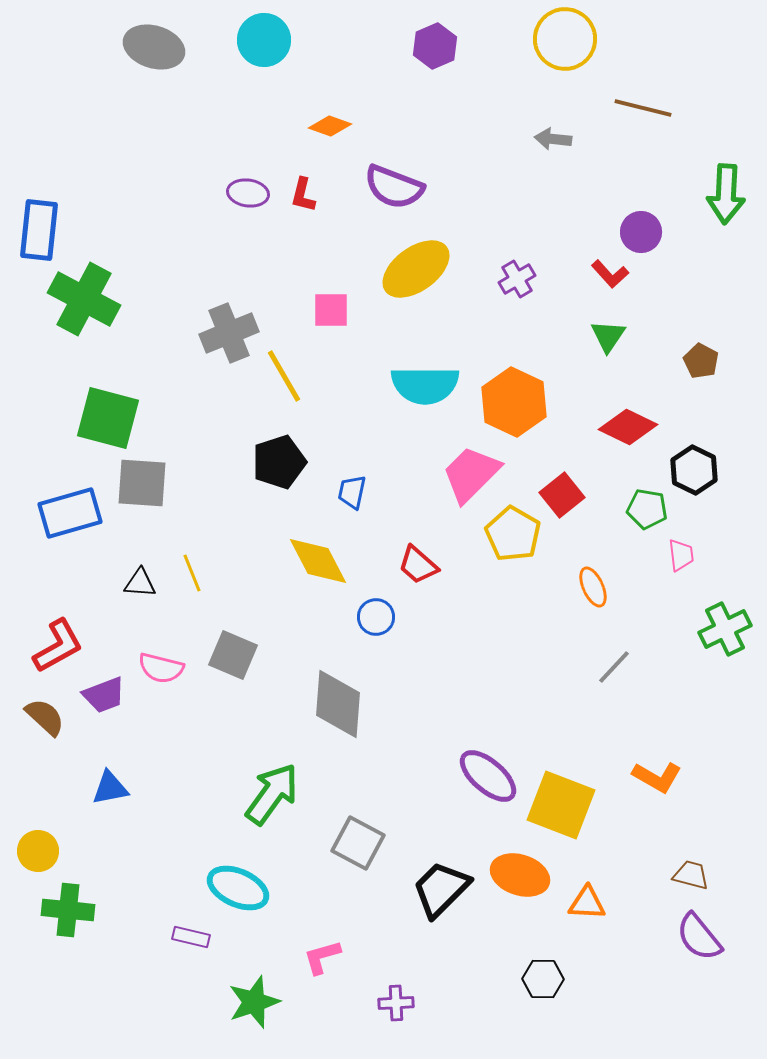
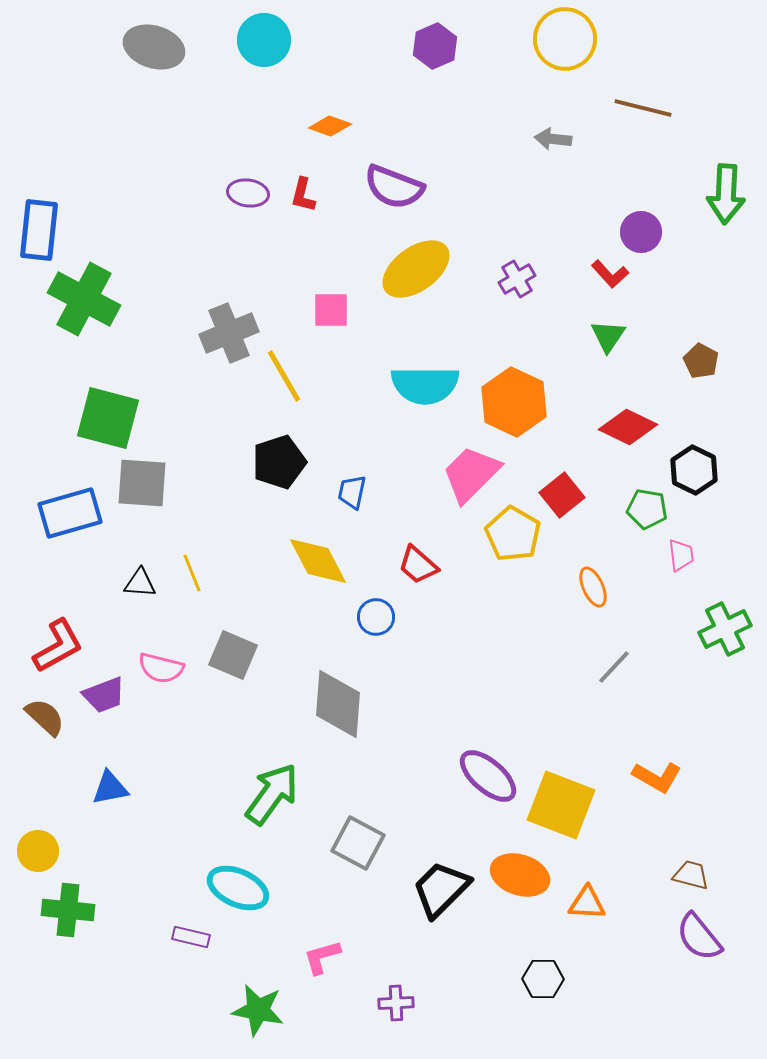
green star at (254, 1002): moved 4 px right, 8 px down; rotated 30 degrees clockwise
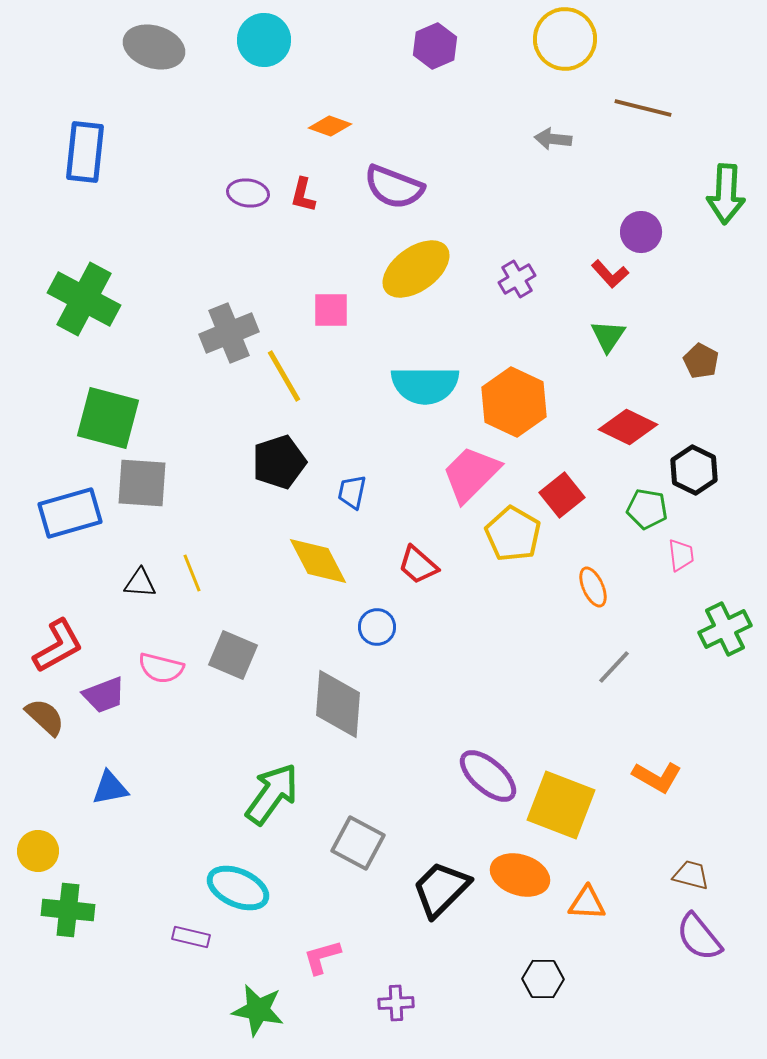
blue rectangle at (39, 230): moved 46 px right, 78 px up
blue circle at (376, 617): moved 1 px right, 10 px down
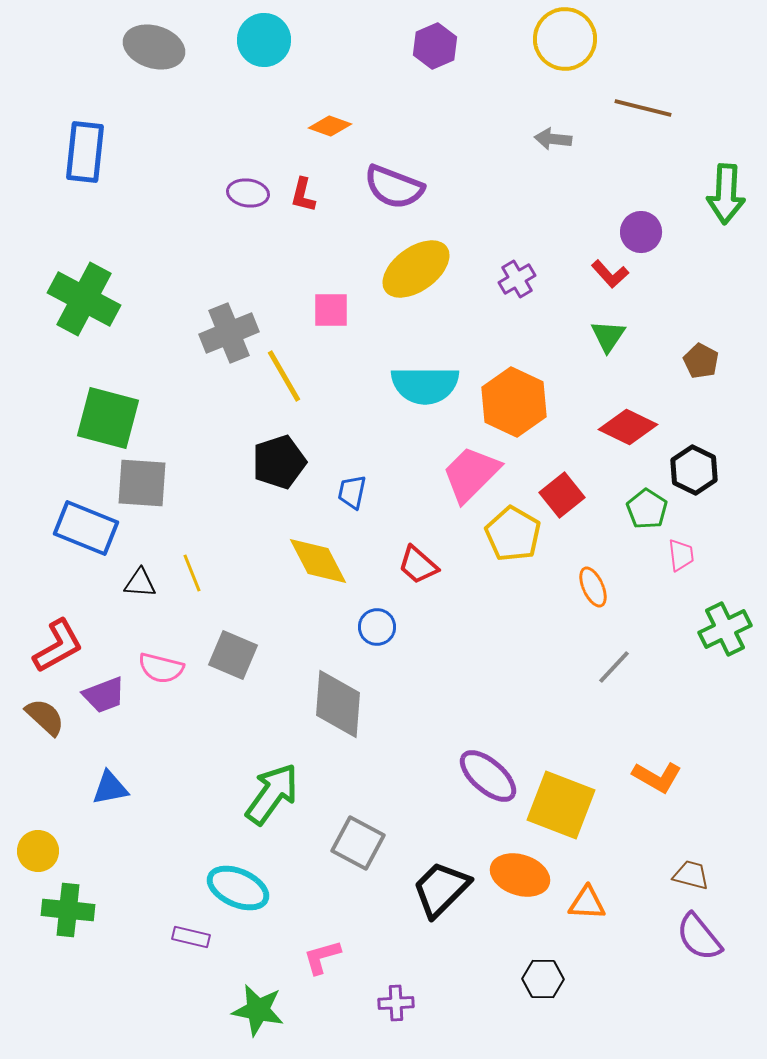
green pentagon at (647, 509): rotated 24 degrees clockwise
blue rectangle at (70, 513): moved 16 px right, 15 px down; rotated 38 degrees clockwise
